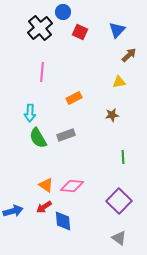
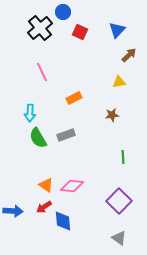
pink line: rotated 30 degrees counterclockwise
blue arrow: rotated 18 degrees clockwise
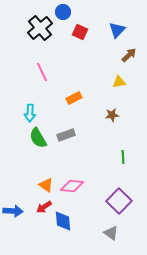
gray triangle: moved 8 px left, 5 px up
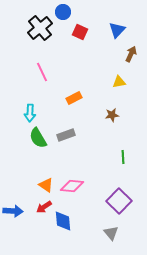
brown arrow: moved 2 px right, 1 px up; rotated 21 degrees counterclockwise
gray triangle: rotated 14 degrees clockwise
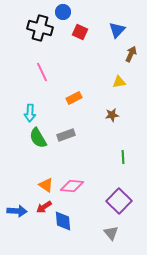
black cross: rotated 35 degrees counterclockwise
blue arrow: moved 4 px right
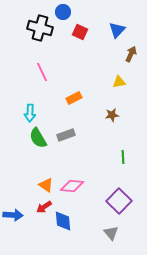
blue arrow: moved 4 px left, 4 px down
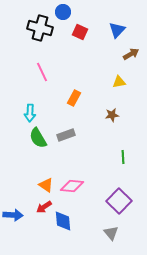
brown arrow: rotated 35 degrees clockwise
orange rectangle: rotated 35 degrees counterclockwise
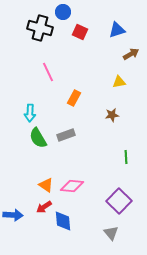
blue triangle: rotated 30 degrees clockwise
pink line: moved 6 px right
green line: moved 3 px right
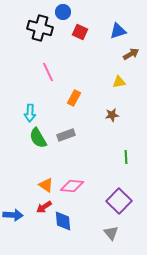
blue triangle: moved 1 px right, 1 px down
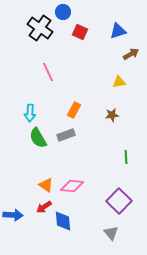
black cross: rotated 20 degrees clockwise
orange rectangle: moved 12 px down
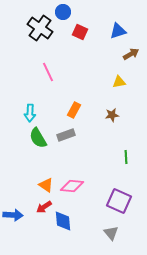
purple square: rotated 20 degrees counterclockwise
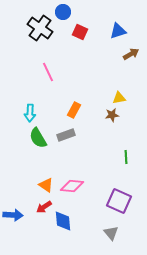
yellow triangle: moved 16 px down
